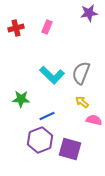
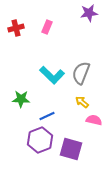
purple square: moved 1 px right
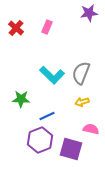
red cross: rotated 35 degrees counterclockwise
yellow arrow: rotated 56 degrees counterclockwise
pink semicircle: moved 3 px left, 9 px down
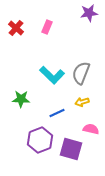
blue line: moved 10 px right, 3 px up
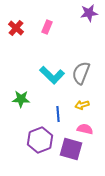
yellow arrow: moved 3 px down
blue line: moved 1 px right, 1 px down; rotated 70 degrees counterclockwise
pink semicircle: moved 6 px left
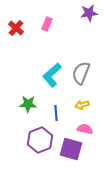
pink rectangle: moved 3 px up
cyan L-shape: rotated 95 degrees clockwise
green star: moved 7 px right, 5 px down
blue line: moved 2 px left, 1 px up
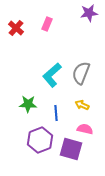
yellow arrow: rotated 40 degrees clockwise
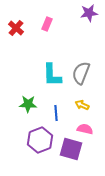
cyan L-shape: rotated 50 degrees counterclockwise
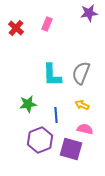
green star: rotated 12 degrees counterclockwise
blue line: moved 2 px down
